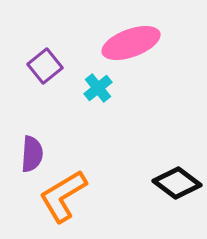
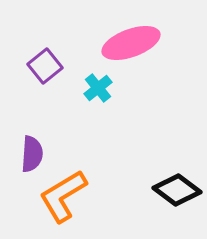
black diamond: moved 7 px down
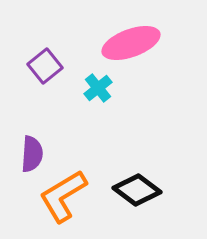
black diamond: moved 40 px left
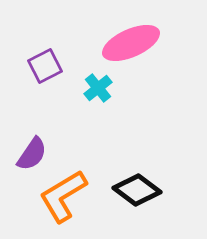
pink ellipse: rotated 4 degrees counterclockwise
purple square: rotated 12 degrees clockwise
purple semicircle: rotated 30 degrees clockwise
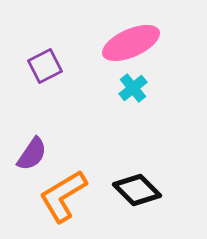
cyan cross: moved 35 px right
black diamond: rotated 9 degrees clockwise
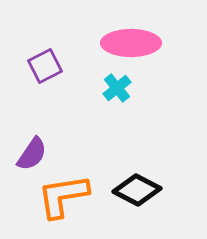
pink ellipse: rotated 24 degrees clockwise
cyan cross: moved 16 px left
black diamond: rotated 18 degrees counterclockwise
orange L-shape: rotated 22 degrees clockwise
